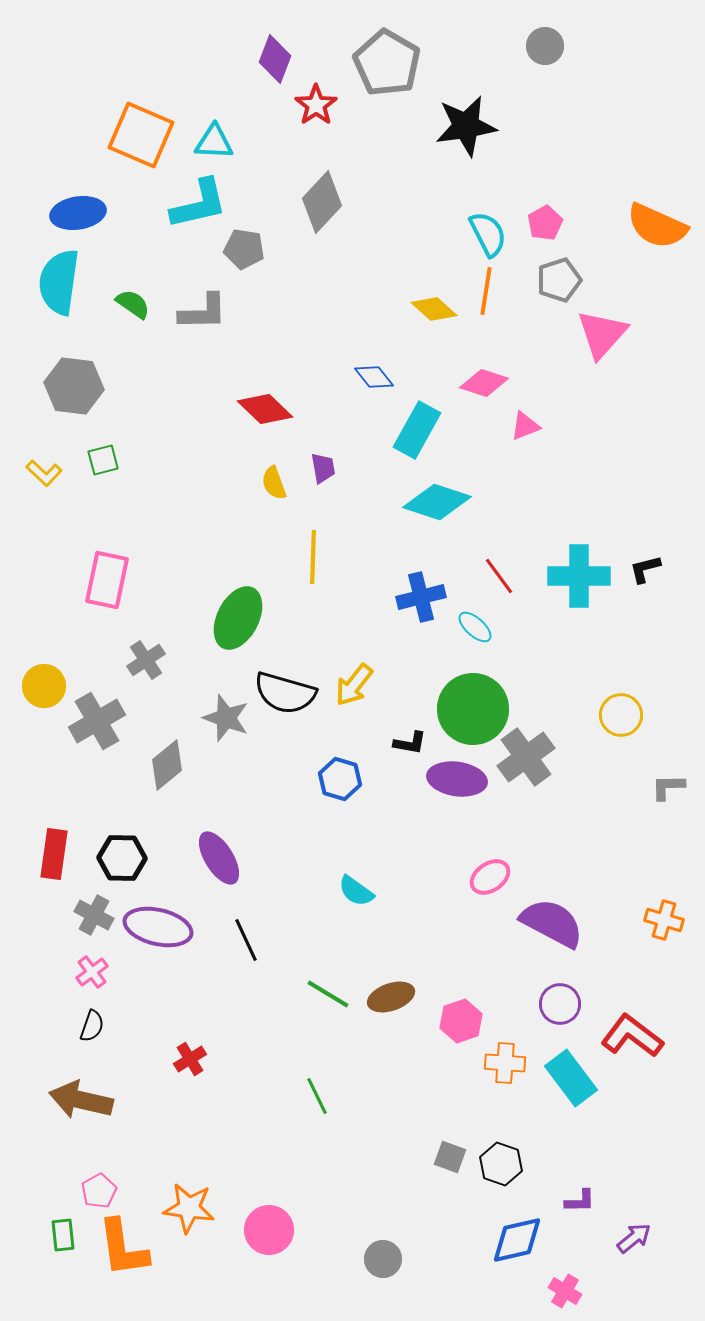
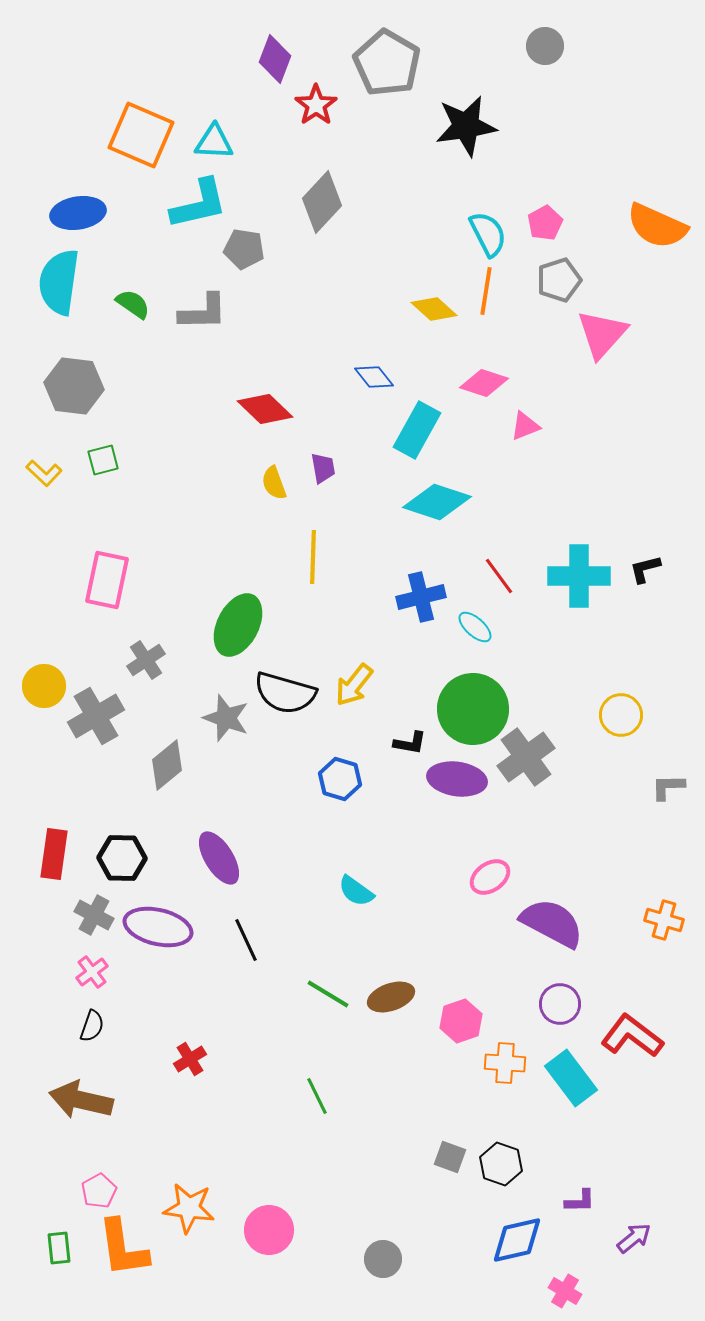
green ellipse at (238, 618): moved 7 px down
gray cross at (97, 721): moved 1 px left, 5 px up
green rectangle at (63, 1235): moved 4 px left, 13 px down
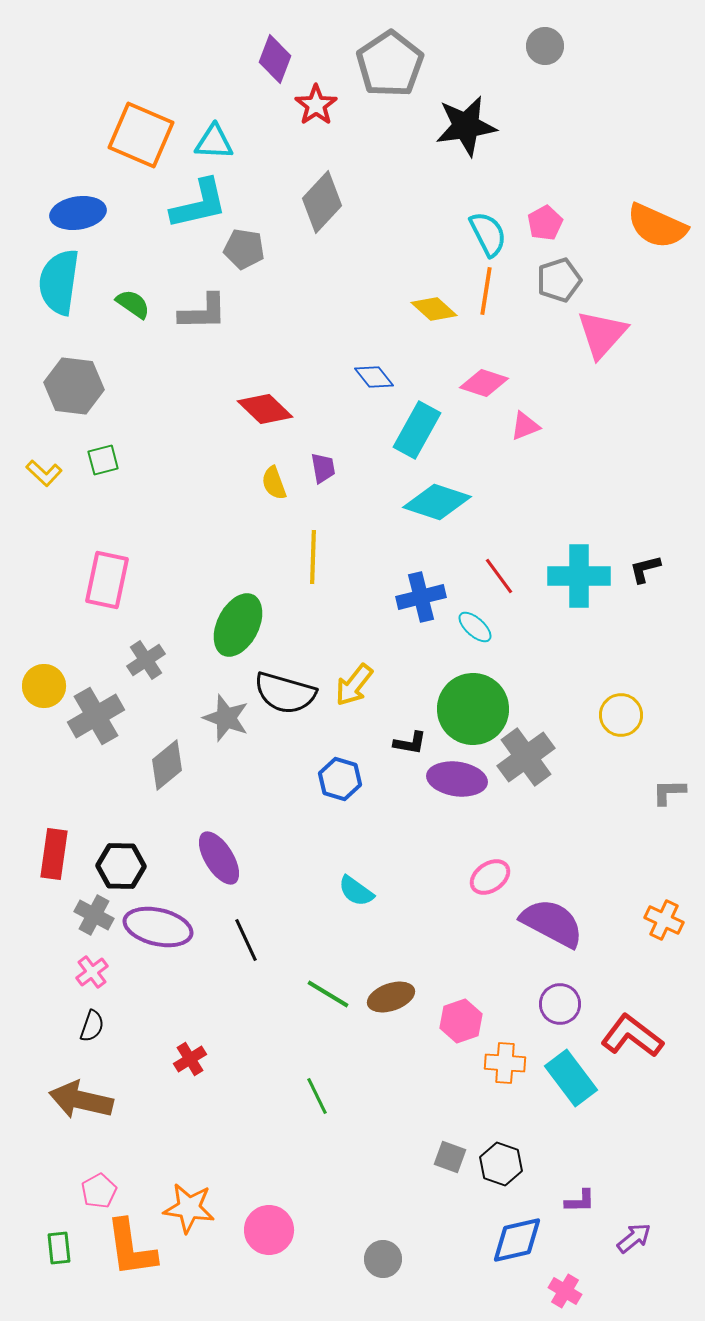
gray pentagon at (387, 63): moved 3 px right, 1 px down; rotated 8 degrees clockwise
gray L-shape at (668, 787): moved 1 px right, 5 px down
black hexagon at (122, 858): moved 1 px left, 8 px down
orange cross at (664, 920): rotated 9 degrees clockwise
orange L-shape at (123, 1248): moved 8 px right
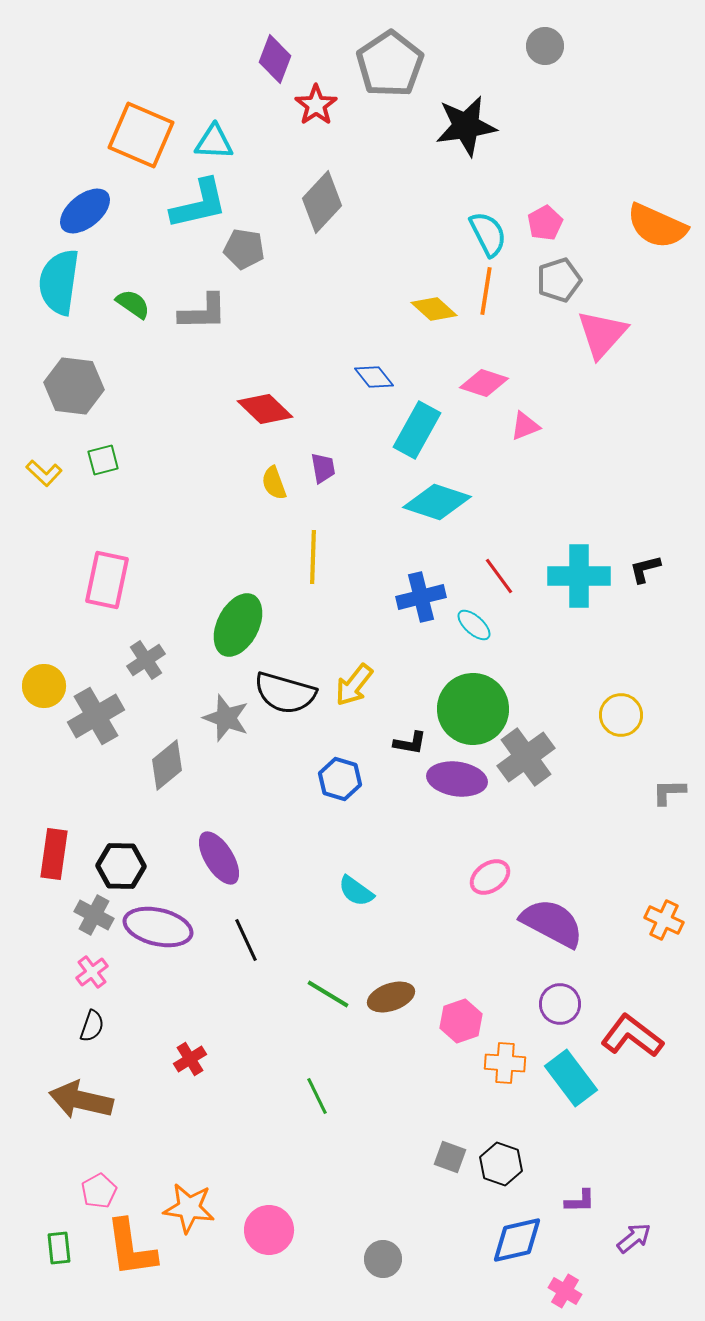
blue ellipse at (78, 213): moved 7 px right, 2 px up; rotated 30 degrees counterclockwise
cyan ellipse at (475, 627): moved 1 px left, 2 px up
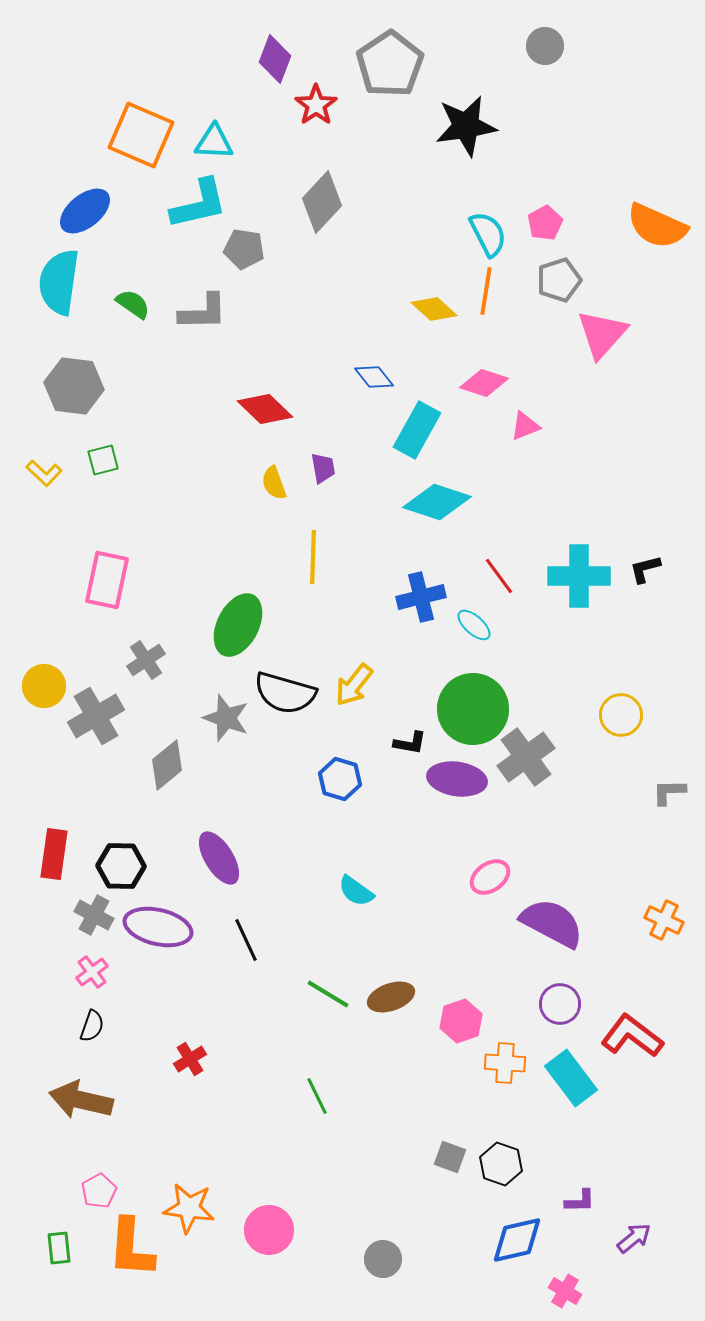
orange L-shape at (131, 1248): rotated 12 degrees clockwise
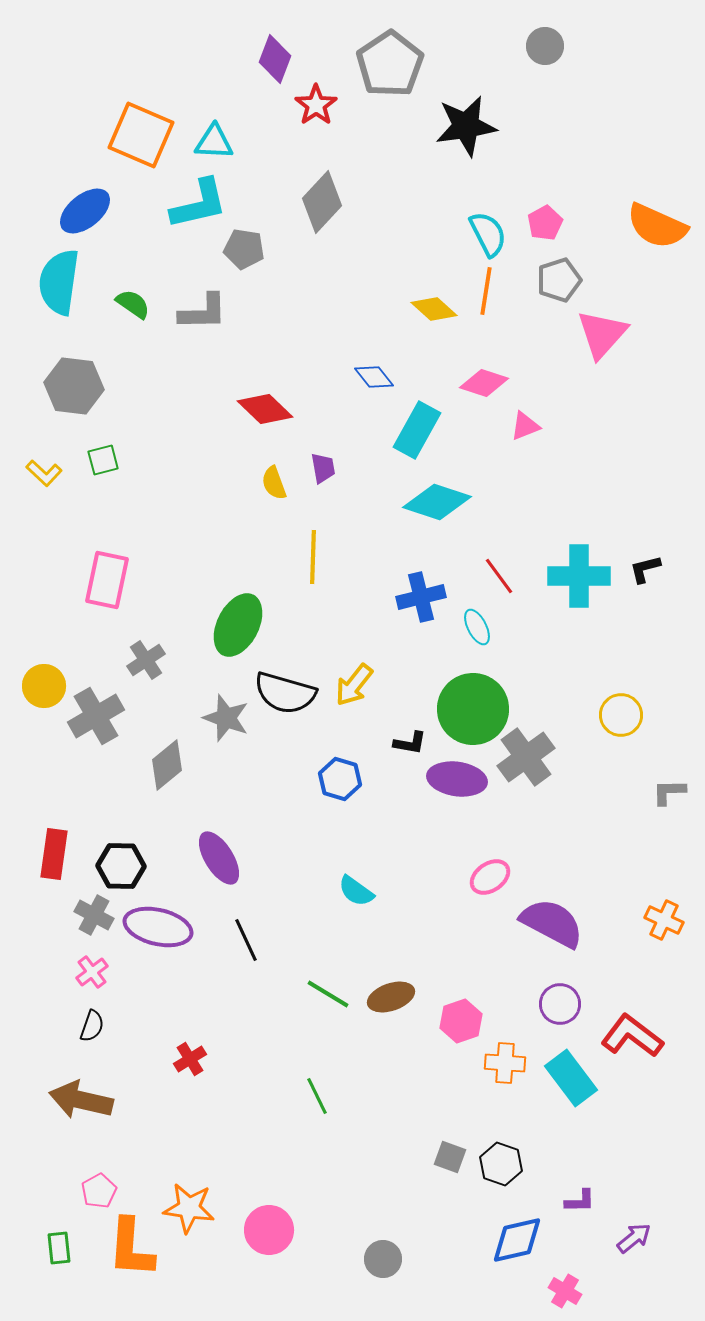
cyan ellipse at (474, 625): moved 3 px right, 2 px down; rotated 21 degrees clockwise
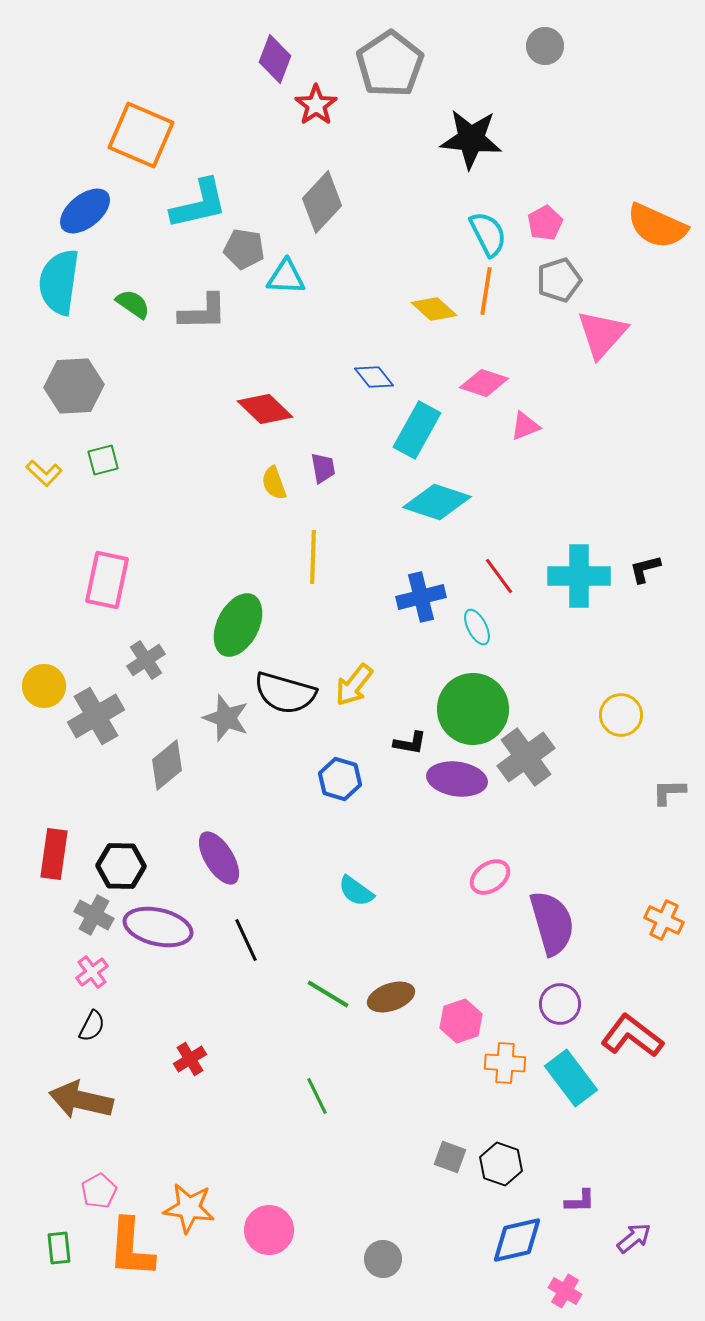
black star at (466, 126): moved 5 px right, 13 px down; rotated 14 degrees clockwise
cyan triangle at (214, 142): moved 72 px right, 135 px down
gray hexagon at (74, 386): rotated 10 degrees counterclockwise
purple semicircle at (552, 923): rotated 46 degrees clockwise
black semicircle at (92, 1026): rotated 8 degrees clockwise
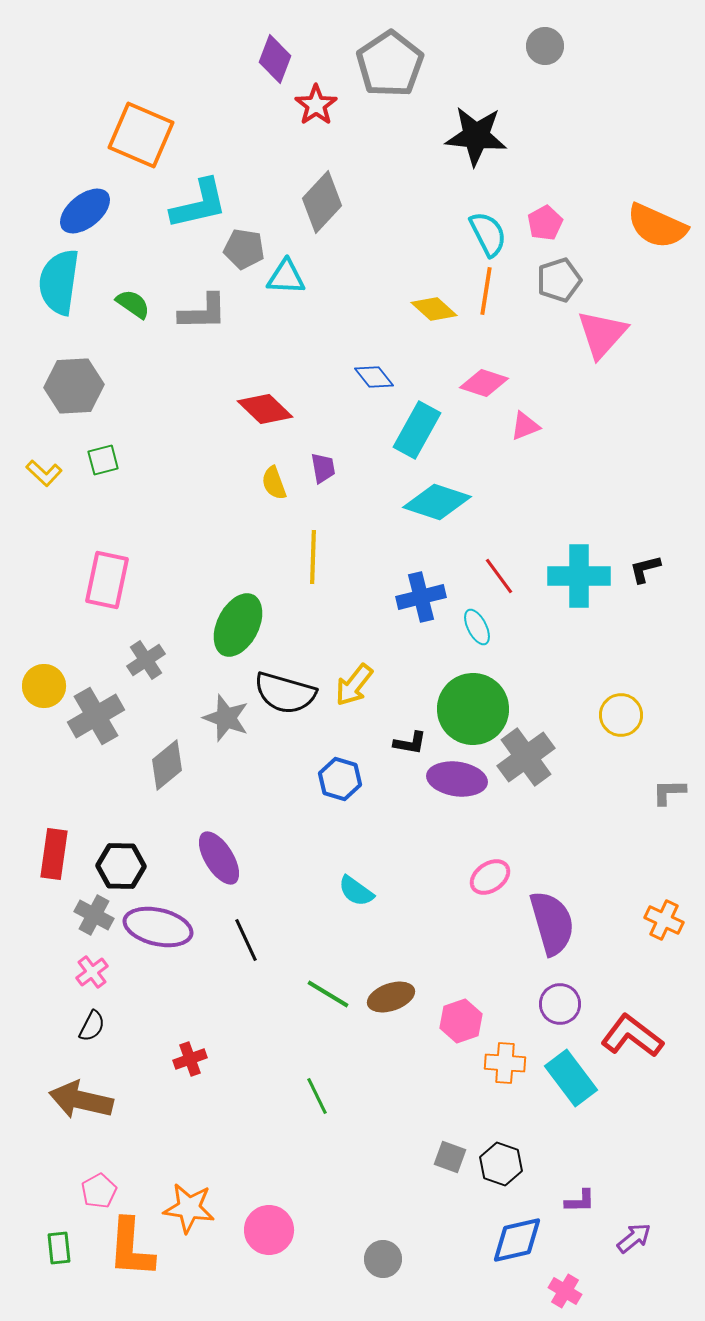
black star at (471, 139): moved 5 px right, 3 px up
red cross at (190, 1059): rotated 12 degrees clockwise
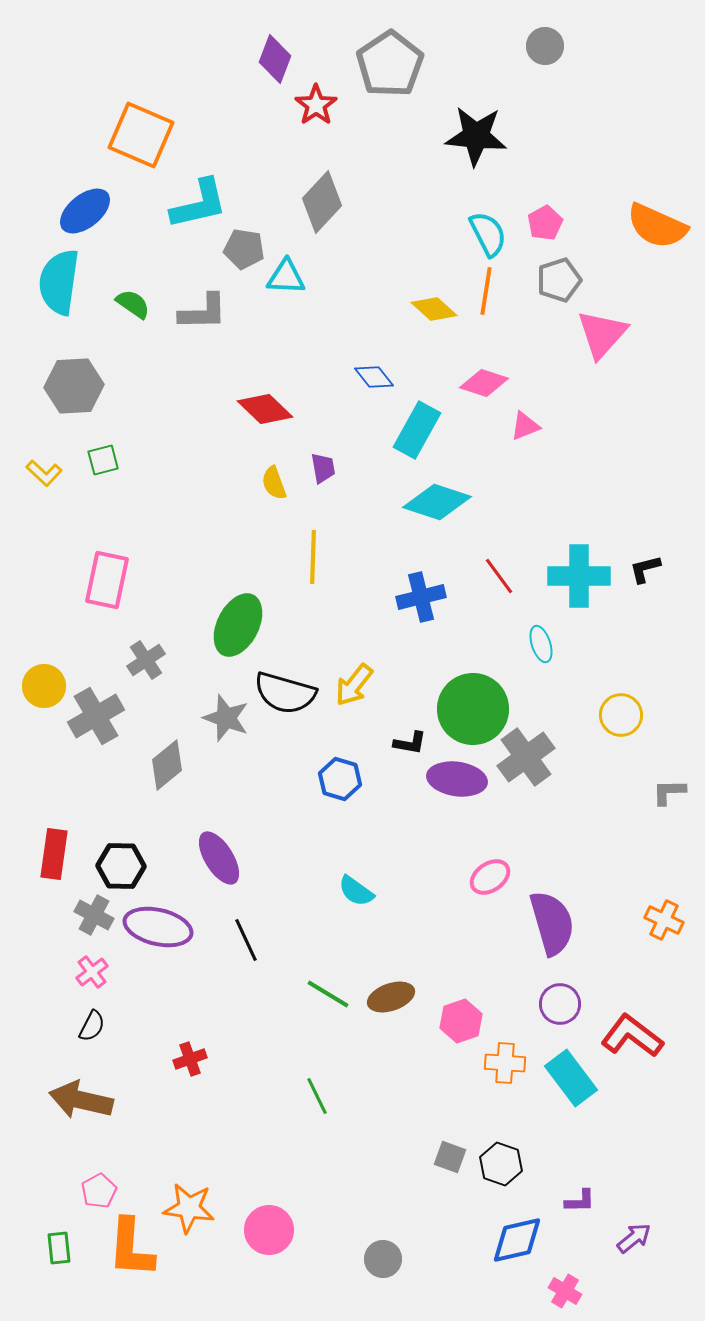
cyan ellipse at (477, 627): moved 64 px right, 17 px down; rotated 9 degrees clockwise
